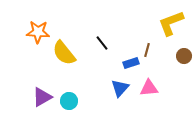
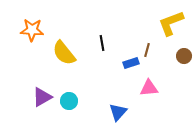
orange star: moved 6 px left, 2 px up
black line: rotated 28 degrees clockwise
blue triangle: moved 2 px left, 24 px down
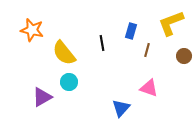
orange star: rotated 10 degrees clockwise
blue rectangle: moved 32 px up; rotated 56 degrees counterclockwise
pink triangle: rotated 24 degrees clockwise
cyan circle: moved 19 px up
blue triangle: moved 3 px right, 4 px up
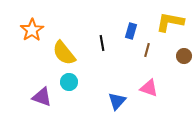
yellow L-shape: moved 1 px left, 1 px up; rotated 32 degrees clockwise
orange star: rotated 25 degrees clockwise
purple triangle: rotated 50 degrees clockwise
blue triangle: moved 4 px left, 7 px up
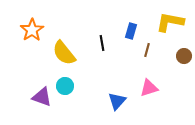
cyan circle: moved 4 px left, 4 px down
pink triangle: rotated 36 degrees counterclockwise
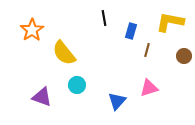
black line: moved 2 px right, 25 px up
cyan circle: moved 12 px right, 1 px up
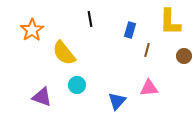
black line: moved 14 px left, 1 px down
yellow L-shape: rotated 100 degrees counterclockwise
blue rectangle: moved 1 px left, 1 px up
pink triangle: rotated 12 degrees clockwise
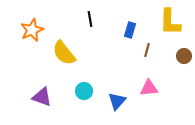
orange star: rotated 10 degrees clockwise
cyan circle: moved 7 px right, 6 px down
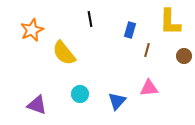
cyan circle: moved 4 px left, 3 px down
purple triangle: moved 5 px left, 8 px down
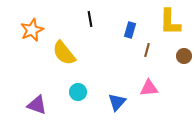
cyan circle: moved 2 px left, 2 px up
blue triangle: moved 1 px down
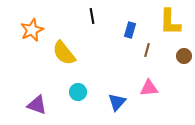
black line: moved 2 px right, 3 px up
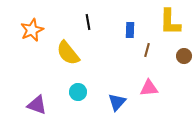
black line: moved 4 px left, 6 px down
blue rectangle: rotated 14 degrees counterclockwise
yellow semicircle: moved 4 px right
